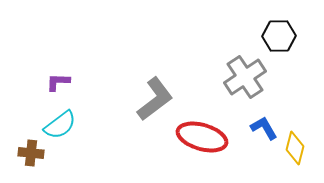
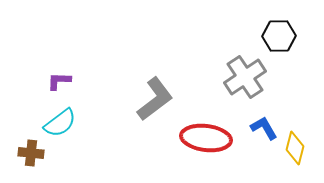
purple L-shape: moved 1 px right, 1 px up
cyan semicircle: moved 2 px up
red ellipse: moved 4 px right, 1 px down; rotated 9 degrees counterclockwise
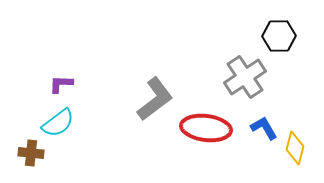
purple L-shape: moved 2 px right, 3 px down
cyan semicircle: moved 2 px left
red ellipse: moved 10 px up
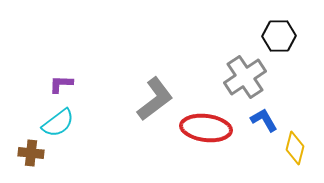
blue L-shape: moved 8 px up
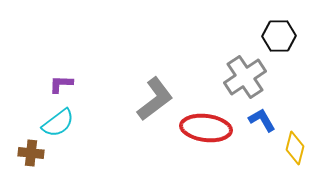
blue L-shape: moved 2 px left
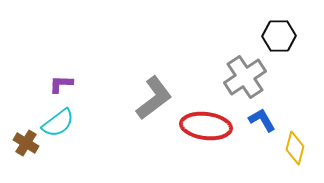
gray L-shape: moved 1 px left, 1 px up
red ellipse: moved 2 px up
brown cross: moved 5 px left, 10 px up; rotated 25 degrees clockwise
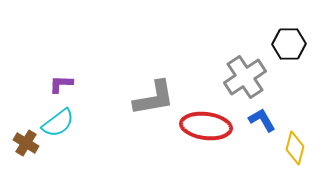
black hexagon: moved 10 px right, 8 px down
gray L-shape: rotated 27 degrees clockwise
